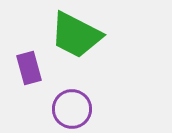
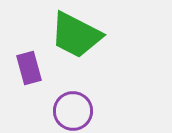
purple circle: moved 1 px right, 2 px down
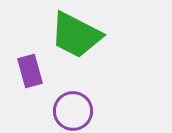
purple rectangle: moved 1 px right, 3 px down
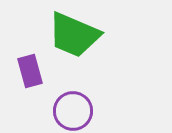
green trapezoid: moved 2 px left; rotated 4 degrees counterclockwise
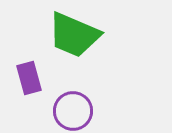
purple rectangle: moved 1 px left, 7 px down
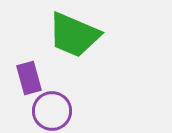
purple circle: moved 21 px left
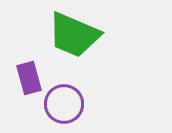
purple circle: moved 12 px right, 7 px up
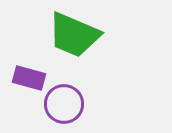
purple rectangle: rotated 60 degrees counterclockwise
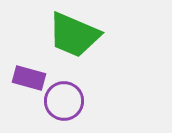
purple circle: moved 3 px up
